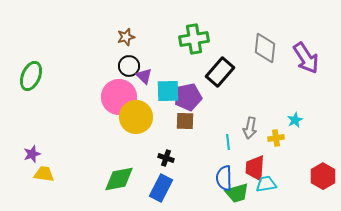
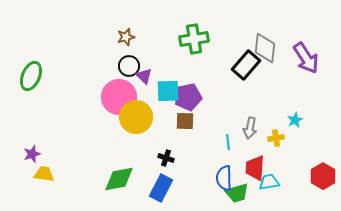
black rectangle: moved 26 px right, 7 px up
cyan trapezoid: moved 3 px right, 2 px up
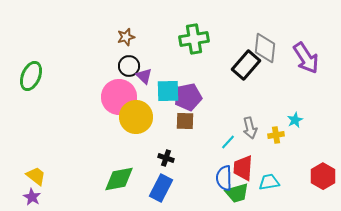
gray arrow: rotated 25 degrees counterclockwise
yellow cross: moved 3 px up
cyan line: rotated 49 degrees clockwise
purple star: moved 43 px down; rotated 24 degrees counterclockwise
red trapezoid: moved 12 px left
yellow trapezoid: moved 8 px left, 2 px down; rotated 30 degrees clockwise
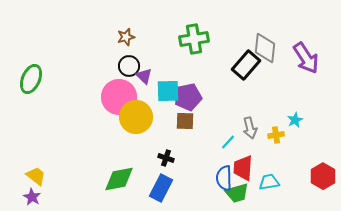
green ellipse: moved 3 px down
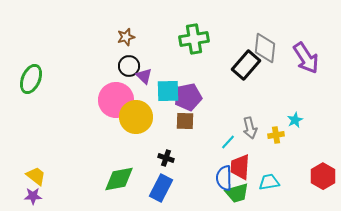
pink circle: moved 3 px left, 3 px down
red trapezoid: moved 3 px left, 1 px up
purple star: moved 1 px right, 1 px up; rotated 30 degrees counterclockwise
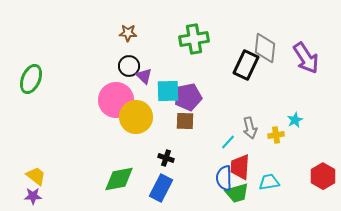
brown star: moved 2 px right, 4 px up; rotated 18 degrees clockwise
black rectangle: rotated 16 degrees counterclockwise
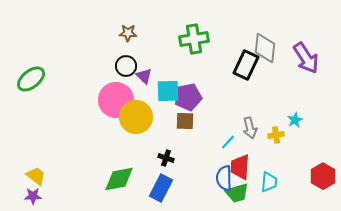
black circle: moved 3 px left
green ellipse: rotated 28 degrees clockwise
cyan trapezoid: rotated 105 degrees clockwise
